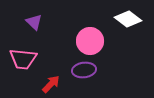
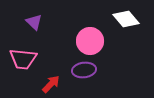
white diamond: moved 2 px left; rotated 12 degrees clockwise
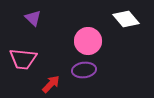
purple triangle: moved 1 px left, 4 px up
pink circle: moved 2 px left
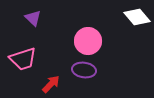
white diamond: moved 11 px right, 2 px up
pink trapezoid: rotated 24 degrees counterclockwise
purple ellipse: rotated 15 degrees clockwise
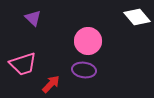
pink trapezoid: moved 5 px down
